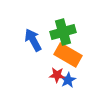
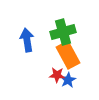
blue arrow: moved 6 px left; rotated 20 degrees clockwise
orange rectangle: rotated 32 degrees clockwise
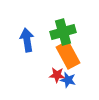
blue star: rotated 28 degrees counterclockwise
